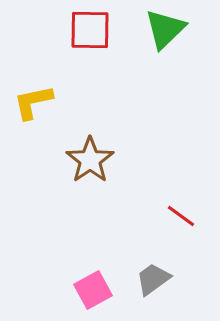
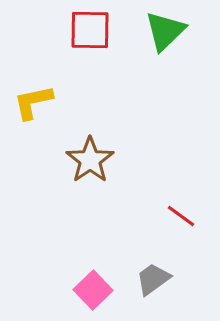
green triangle: moved 2 px down
pink square: rotated 15 degrees counterclockwise
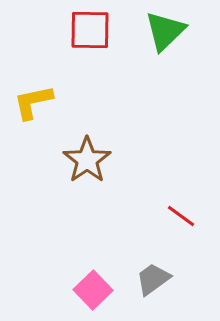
brown star: moved 3 px left
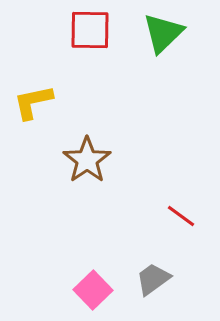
green triangle: moved 2 px left, 2 px down
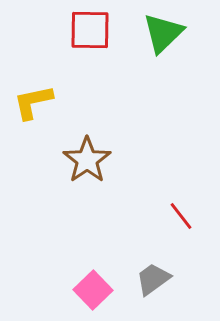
red line: rotated 16 degrees clockwise
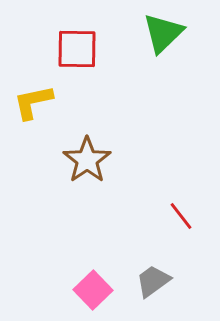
red square: moved 13 px left, 19 px down
gray trapezoid: moved 2 px down
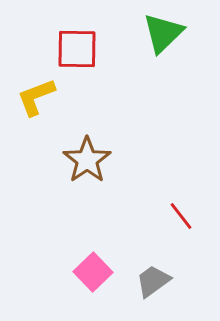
yellow L-shape: moved 3 px right, 5 px up; rotated 9 degrees counterclockwise
pink square: moved 18 px up
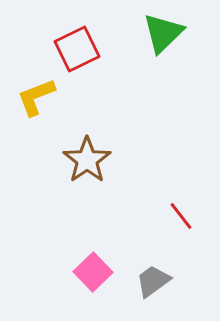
red square: rotated 27 degrees counterclockwise
